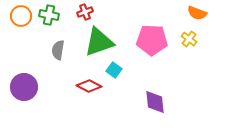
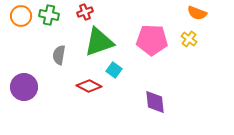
gray semicircle: moved 1 px right, 5 px down
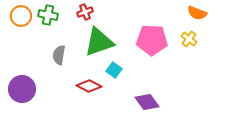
green cross: moved 1 px left
purple circle: moved 2 px left, 2 px down
purple diamond: moved 8 px left; rotated 30 degrees counterclockwise
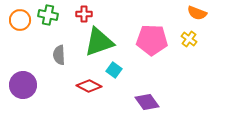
red cross: moved 1 px left, 2 px down; rotated 21 degrees clockwise
orange circle: moved 1 px left, 4 px down
gray semicircle: rotated 12 degrees counterclockwise
purple circle: moved 1 px right, 4 px up
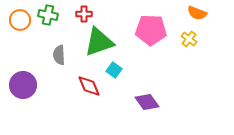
pink pentagon: moved 1 px left, 10 px up
red diamond: rotated 40 degrees clockwise
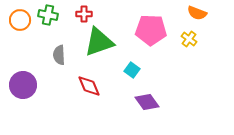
cyan square: moved 18 px right
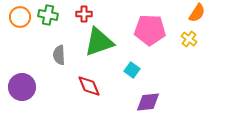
orange semicircle: rotated 78 degrees counterclockwise
orange circle: moved 3 px up
pink pentagon: moved 1 px left
purple circle: moved 1 px left, 2 px down
purple diamond: moved 1 px right; rotated 60 degrees counterclockwise
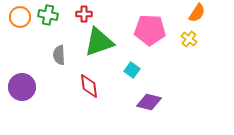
red diamond: rotated 15 degrees clockwise
purple diamond: moved 1 px right; rotated 20 degrees clockwise
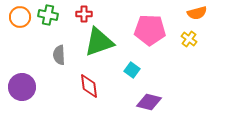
orange semicircle: rotated 42 degrees clockwise
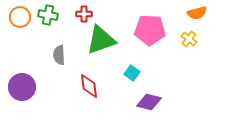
green triangle: moved 2 px right, 2 px up
cyan square: moved 3 px down
